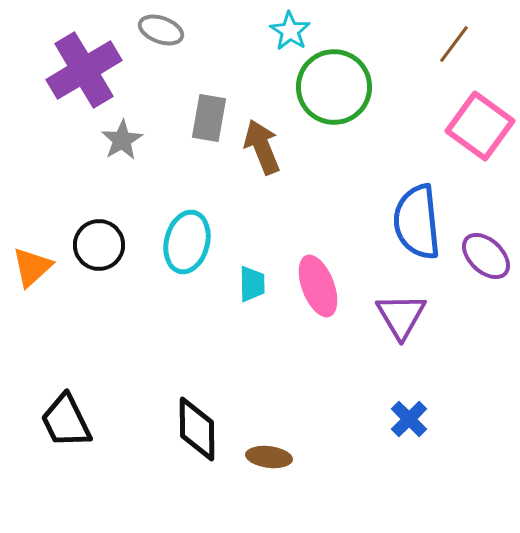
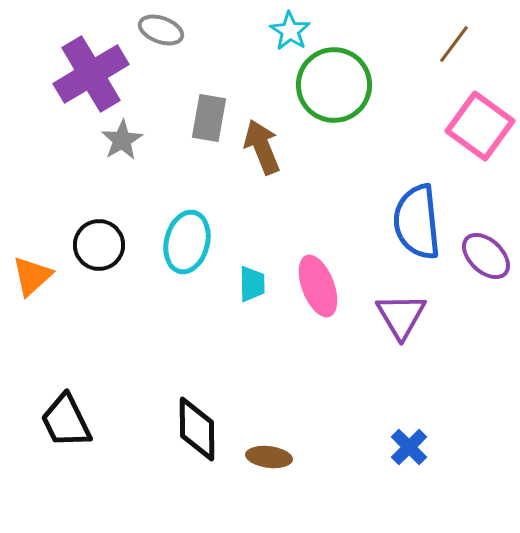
purple cross: moved 7 px right, 4 px down
green circle: moved 2 px up
orange triangle: moved 9 px down
blue cross: moved 28 px down
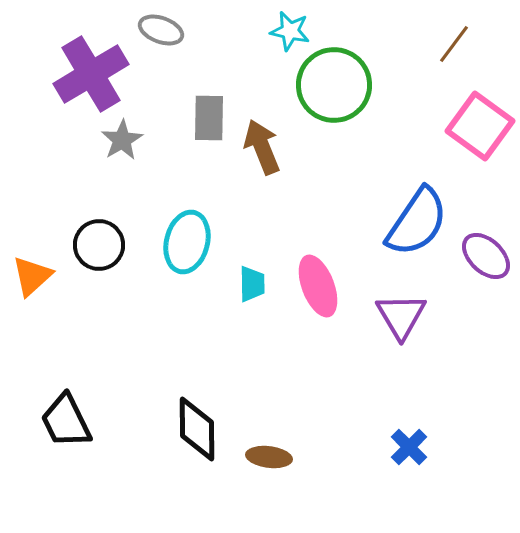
cyan star: rotated 21 degrees counterclockwise
gray rectangle: rotated 9 degrees counterclockwise
blue semicircle: rotated 140 degrees counterclockwise
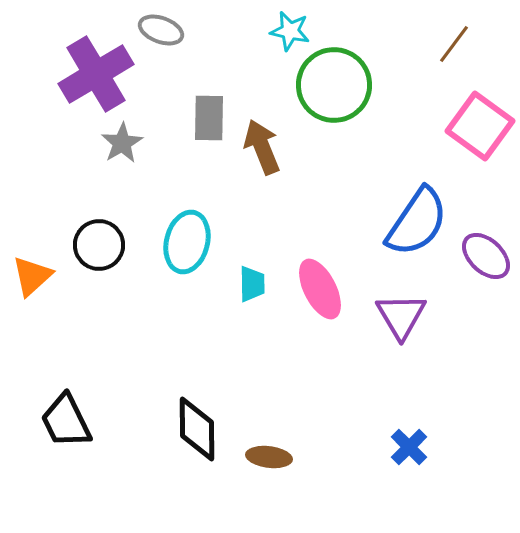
purple cross: moved 5 px right
gray star: moved 3 px down
pink ellipse: moved 2 px right, 3 px down; rotated 6 degrees counterclockwise
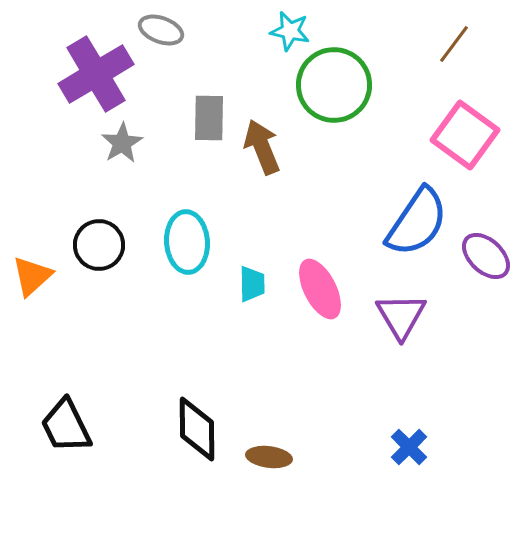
pink square: moved 15 px left, 9 px down
cyan ellipse: rotated 18 degrees counterclockwise
black trapezoid: moved 5 px down
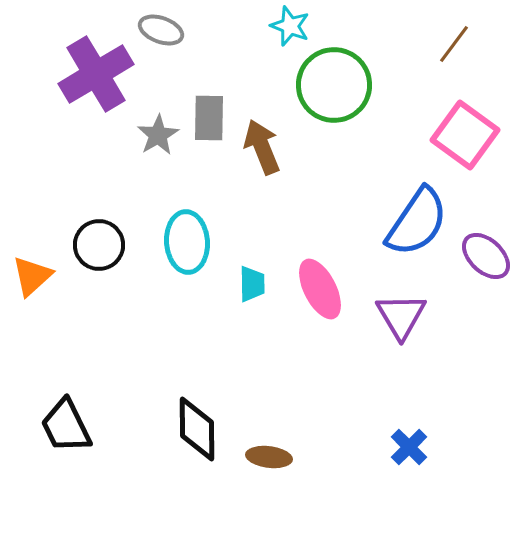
cyan star: moved 5 px up; rotated 9 degrees clockwise
gray star: moved 36 px right, 8 px up
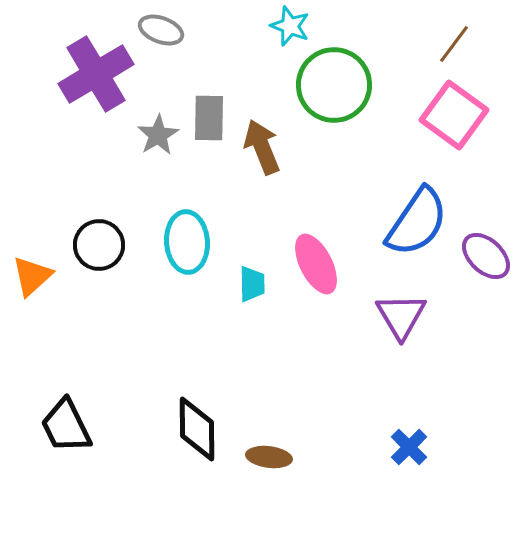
pink square: moved 11 px left, 20 px up
pink ellipse: moved 4 px left, 25 px up
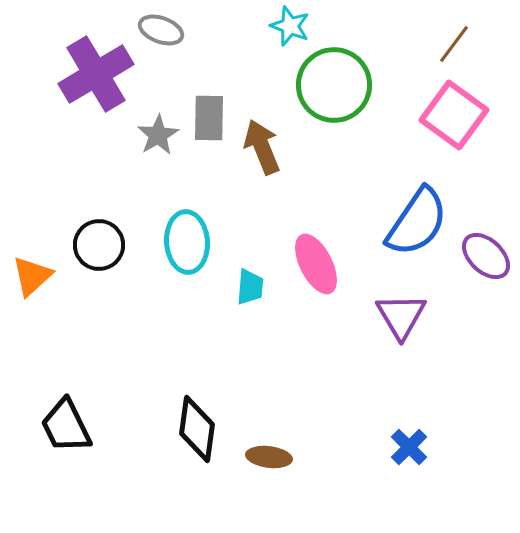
cyan trapezoid: moved 2 px left, 3 px down; rotated 6 degrees clockwise
black diamond: rotated 8 degrees clockwise
